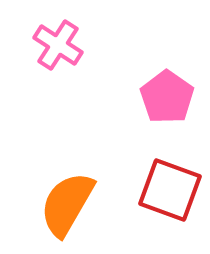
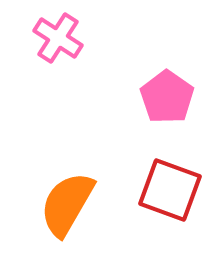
pink cross: moved 7 px up
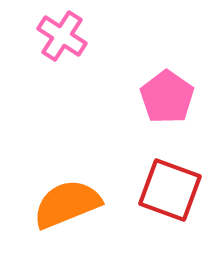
pink cross: moved 4 px right, 2 px up
orange semicircle: rotated 38 degrees clockwise
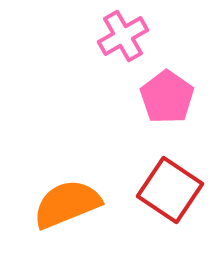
pink cross: moved 61 px right; rotated 27 degrees clockwise
red square: rotated 14 degrees clockwise
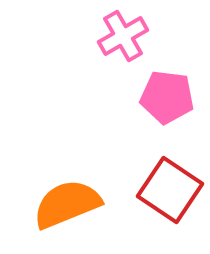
pink pentagon: rotated 28 degrees counterclockwise
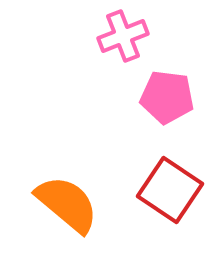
pink cross: rotated 9 degrees clockwise
orange semicircle: rotated 62 degrees clockwise
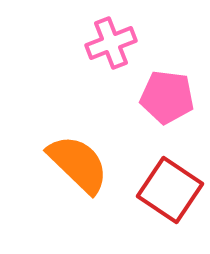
pink cross: moved 12 px left, 7 px down
orange semicircle: moved 11 px right, 40 px up; rotated 4 degrees clockwise
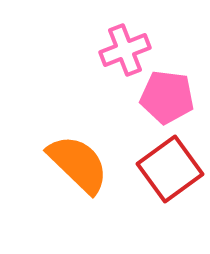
pink cross: moved 14 px right, 7 px down
red square: moved 21 px up; rotated 20 degrees clockwise
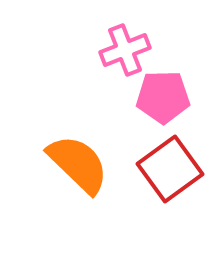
pink pentagon: moved 4 px left; rotated 8 degrees counterclockwise
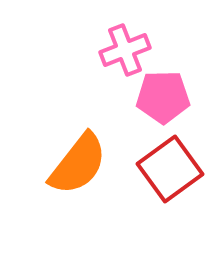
orange semicircle: rotated 84 degrees clockwise
